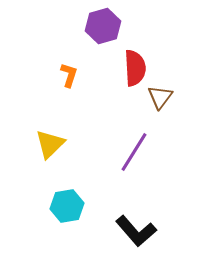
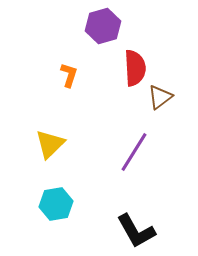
brown triangle: rotated 16 degrees clockwise
cyan hexagon: moved 11 px left, 2 px up
black L-shape: rotated 12 degrees clockwise
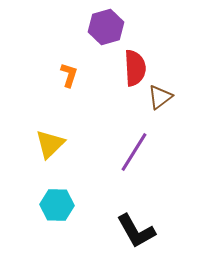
purple hexagon: moved 3 px right, 1 px down
cyan hexagon: moved 1 px right, 1 px down; rotated 12 degrees clockwise
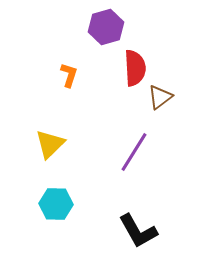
cyan hexagon: moved 1 px left, 1 px up
black L-shape: moved 2 px right
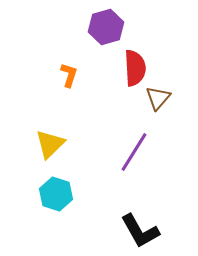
brown triangle: moved 2 px left, 1 px down; rotated 12 degrees counterclockwise
cyan hexagon: moved 10 px up; rotated 16 degrees clockwise
black L-shape: moved 2 px right
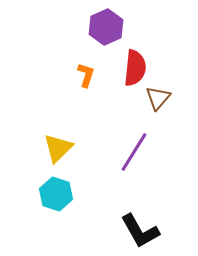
purple hexagon: rotated 8 degrees counterclockwise
red semicircle: rotated 9 degrees clockwise
orange L-shape: moved 17 px right
yellow triangle: moved 8 px right, 4 px down
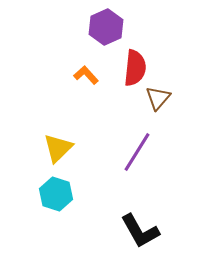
orange L-shape: rotated 60 degrees counterclockwise
purple line: moved 3 px right
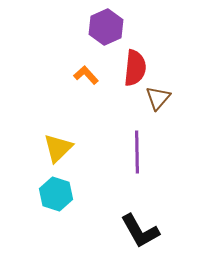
purple line: rotated 33 degrees counterclockwise
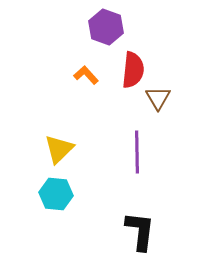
purple hexagon: rotated 16 degrees counterclockwise
red semicircle: moved 2 px left, 2 px down
brown triangle: rotated 12 degrees counterclockwise
yellow triangle: moved 1 px right, 1 px down
cyan hexagon: rotated 12 degrees counterclockwise
black L-shape: rotated 144 degrees counterclockwise
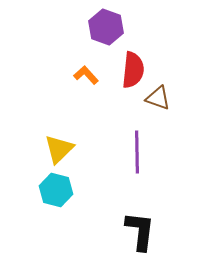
brown triangle: rotated 40 degrees counterclockwise
cyan hexagon: moved 4 px up; rotated 8 degrees clockwise
